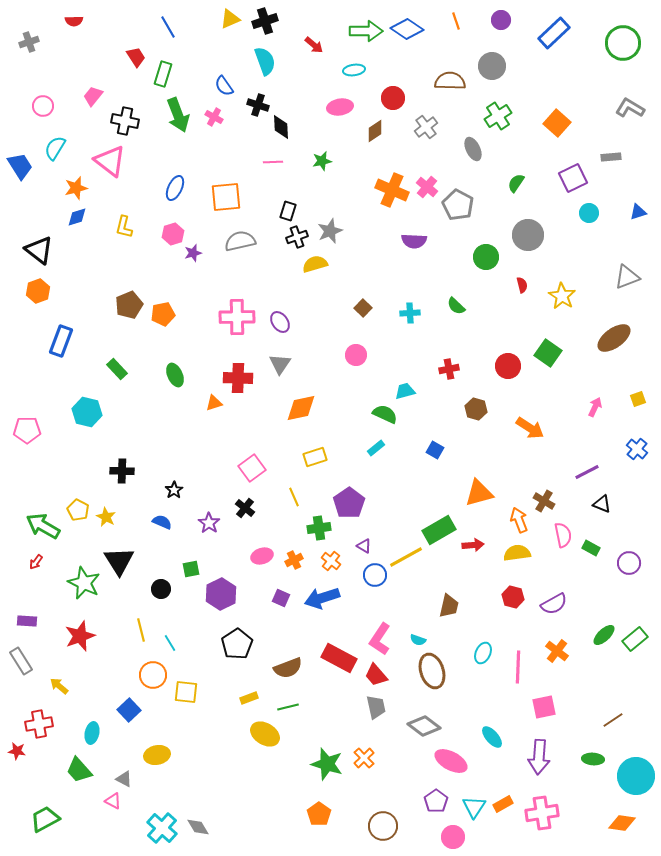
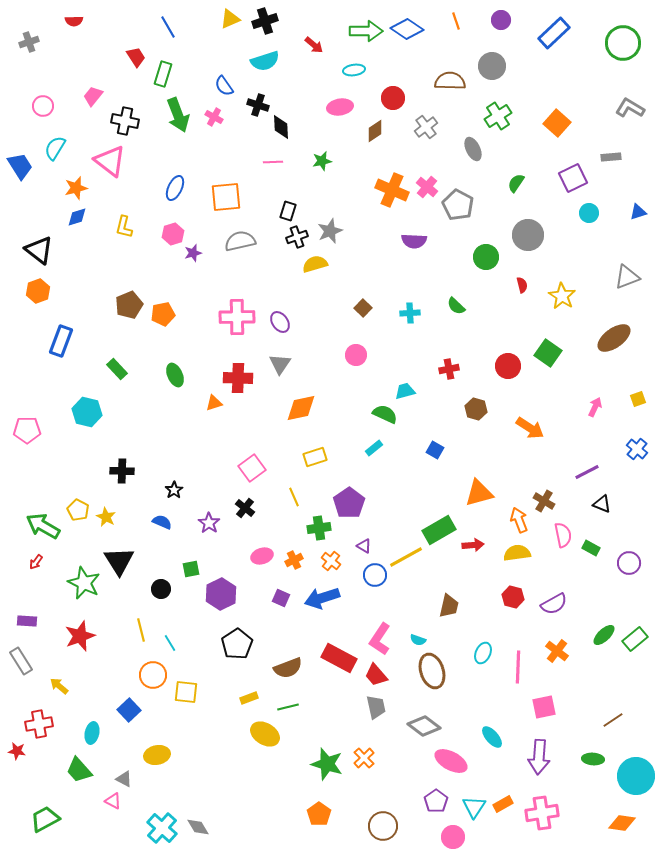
cyan semicircle at (265, 61): rotated 92 degrees clockwise
cyan rectangle at (376, 448): moved 2 px left
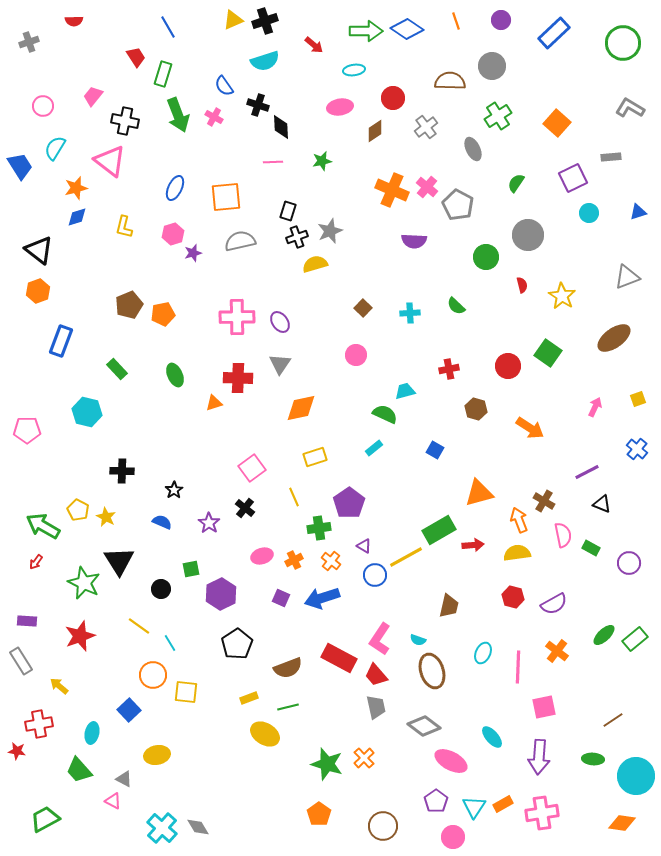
yellow triangle at (230, 19): moved 3 px right, 1 px down
yellow line at (141, 630): moved 2 px left, 4 px up; rotated 40 degrees counterclockwise
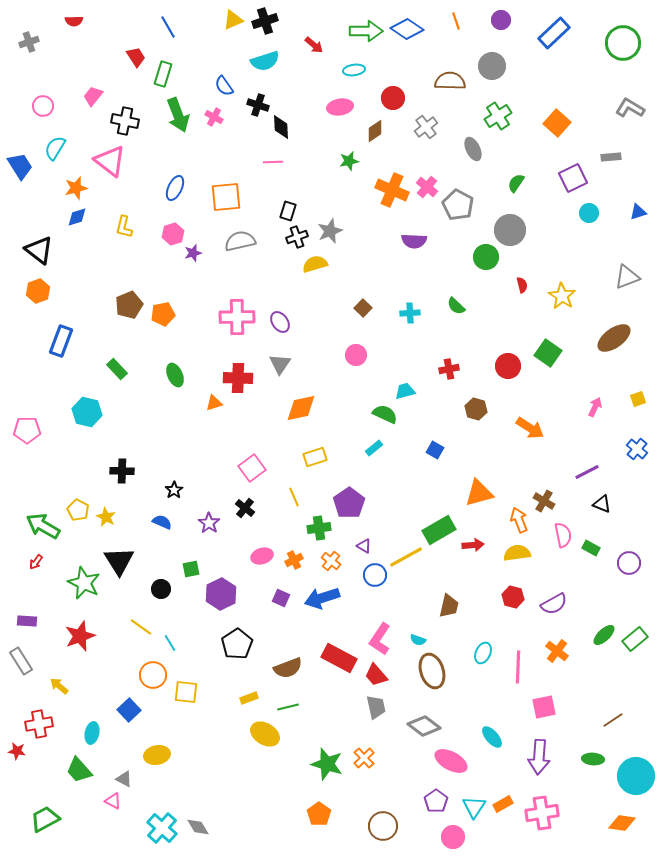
green star at (322, 161): moved 27 px right
gray circle at (528, 235): moved 18 px left, 5 px up
yellow line at (139, 626): moved 2 px right, 1 px down
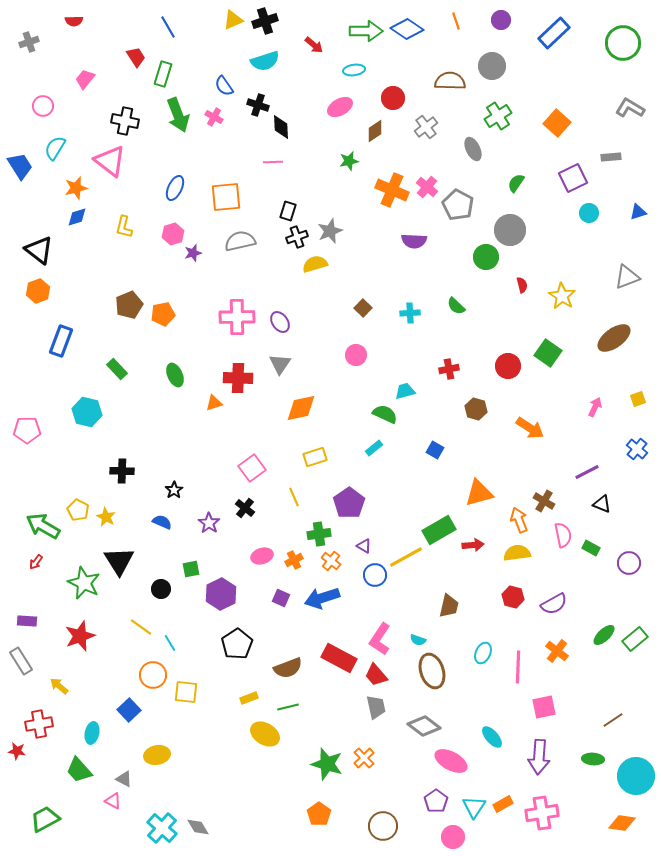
pink trapezoid at (93, 96): moved 8 px left, 17 px up
pink ellipse at (340, 107): rotated 20 degrees counterclockwise
green cross at (319, 528): moved 6 px down
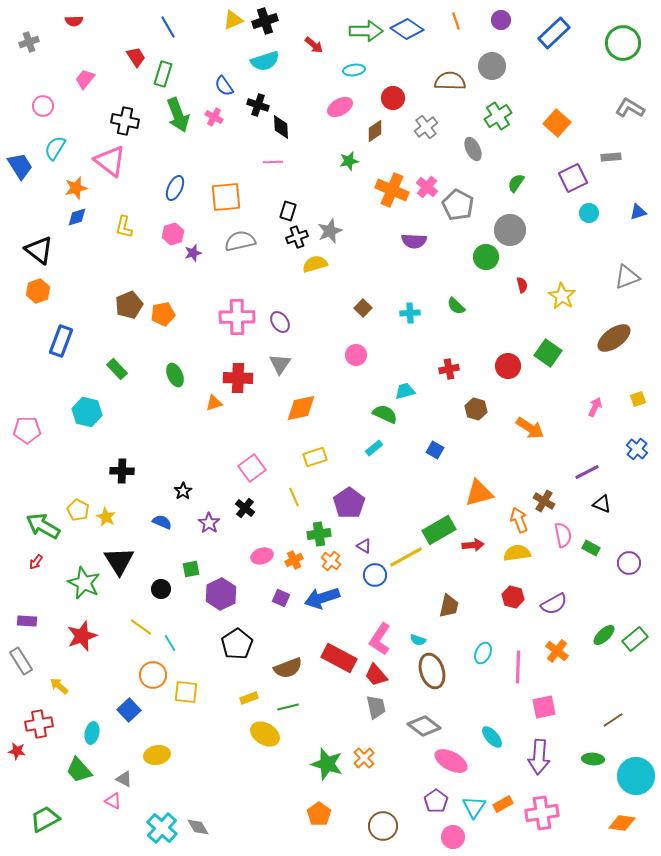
black star at (174, 490): moved 9 px right, 1 px down
red star at (80, 636): moved 2 px right
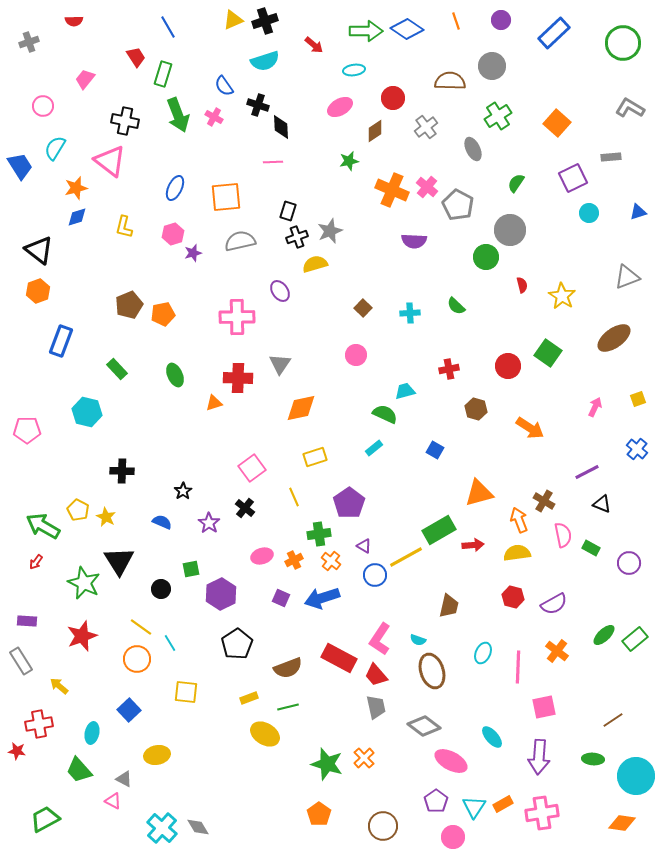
purple ellipse at (280, 322): moved 31 px up
orange circle at (153, 675): moved 16 px left, 16 px up
